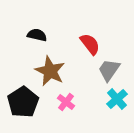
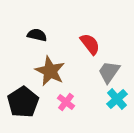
gray trapezoid: moved 2 px down
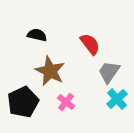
black pentagon: rotated 8 degrees clockwise
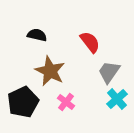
red semicircle: moved 2 px up
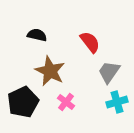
cyan cross: moved 3 px down; rotated 25 degrees clockwise
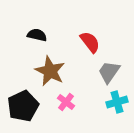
black pentagon: moved 4 px down
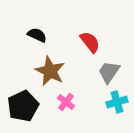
black semicircle: rotated 12 degrees clockwise
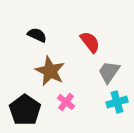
black pentagon: moved 2 px right, 4 px down; rotated 12 degrees counterclockwise
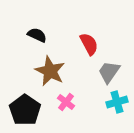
red semicircle: moved 1 px left, 2 px down; rotated 10 degrees clockwise
